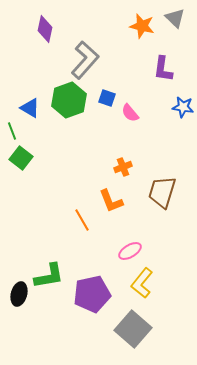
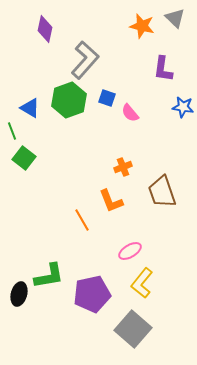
green square: moved 3 px right
brown trapezoid: rotated 36 degrees counterclockwise
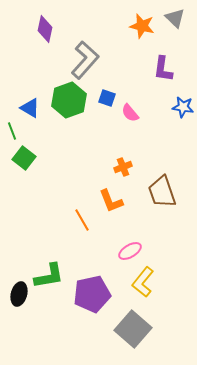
yellow L-shape: moved 1 px right, 1 px up
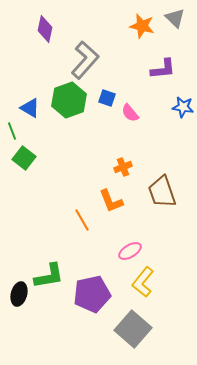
purple L-shape: rotated 104 degrees counterclockwise
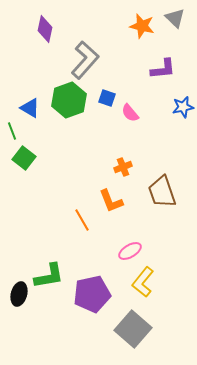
blue star: rotated 20 degrees counterclockwise
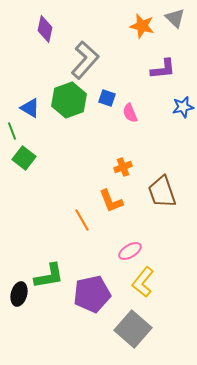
pink semicircle: rotated 18 degrees clockwise
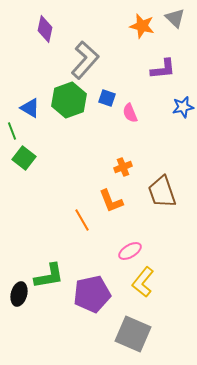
gray square: moved 5 px down; rotated 18 degrees counterclockwise
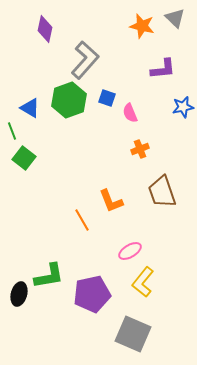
orange cross: moved 17 px right, 18 px up
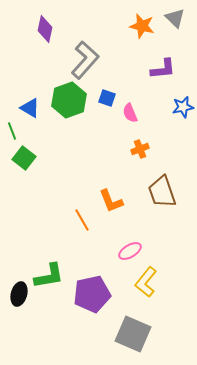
yellow L-shape: moved 3 px right
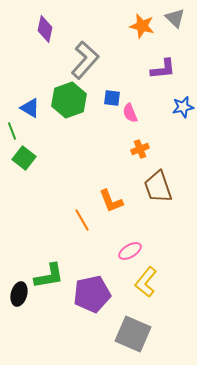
blue square: moved 5 px right; rotated 12 degrees counterclockwise
brown trapezoid: moved 4 px left, 5 px up
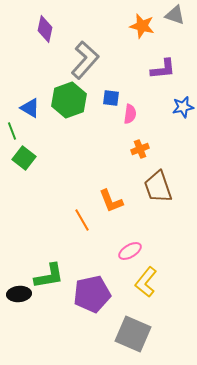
gray triangle: moved 3 px up; rotated 25 degrees counterclockwise
blue square: moved 1 px left
pink semicircle: moved 1 px down; rotated 150 degrees counterclockwise
black ellipse: rotated 70 degrees clockwise
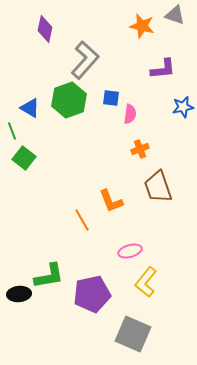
pink ellipse: rotated 15 degrees clockwise
